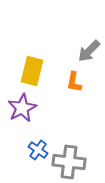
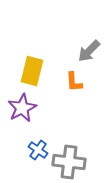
orange L-shape: rotated 15 degrees counterclockwise
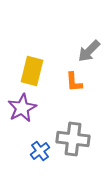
blue cross: moved 2 px right, 1 px down; rotated 18 degrees clockwise
gray cross: moved 4 px right, 23 px up
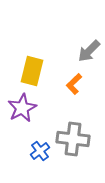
orange L-shape: moved 2 px down; rotated 50 degrees clockwise
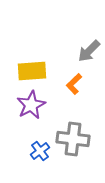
yellow rectangle: rotated 72 degrees clockwise
purple star: moved 9 px right, 3 px up
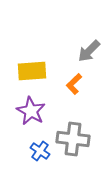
purple star: moved 6 px down; rotated 16 degrees counterclockwise
blue cross: rotated 18 degrees counterclockwise
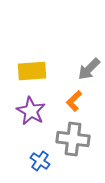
gray arrow: moved 18 px down
orange L-shape: moved 17 px down
blue cross: moved 10 px down
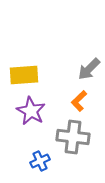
yellow rectangle: moved 8 px left, 4 px down
orange L-shape: moved 5 px right
gray cross: moved 2 px up
blue cross: rotated 30 degrees clockwise
